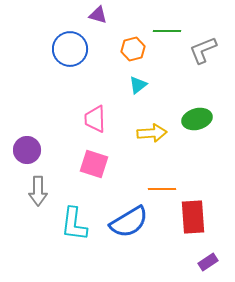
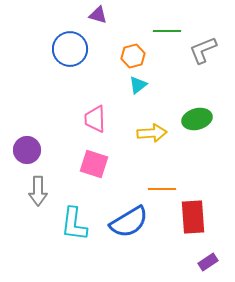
orange hexagon: moved 7 px down
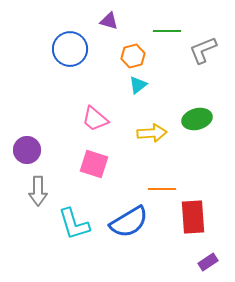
purple triangle: moved 11 px right, 6 px down
pink trapezoid: rotated 48 degrees counterclockwise
cyan L-shape: rotated 24 degrees counterclockwise
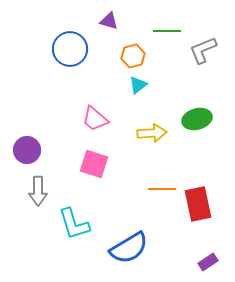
red rectangle: moved 5 px right, 13 px up; rotated 8 degrees counterclockwise
blue semicircle: moved 26 px down
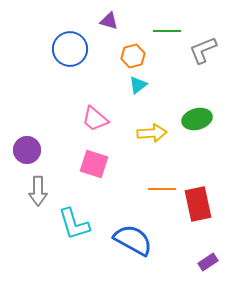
blue semicircle: moved 4 px right, 8 px up; rotated 120 degrees counterclockwise
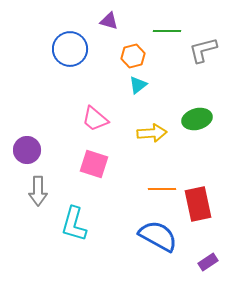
gray L-shape: rotated 8 degrees clockwise
cyan L-shape: rotated 33 degrees clockwise
blue semicircle: moved 25 px right, 4 px up
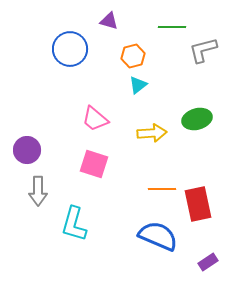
green line: moved 5 px right, 4 px up
blue semicircle: rotated 6 degrees counterclockwise
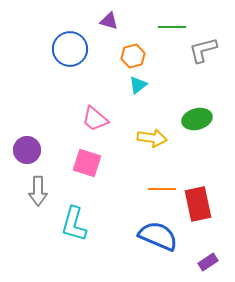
yellow arrow: moved 5 px down; rotated 12 degrees clockwise
pink square: moved 7 px left, 1 px up
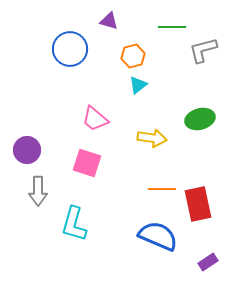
green ellipse: moved 3 px right
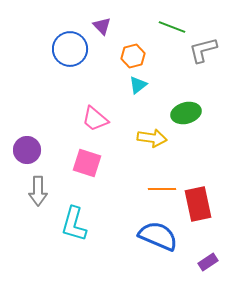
purple triangle: moved 7 px left, 5 px down; rotated 30 degrees clockwise
green line: rotated 20 degrees clockwise
green ellipse: moved 14 px left, 6 px up
